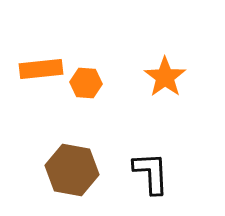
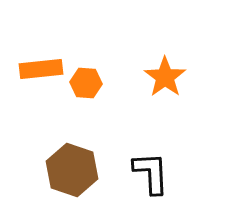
brown hexagon: rotated 9 degrees clockwise
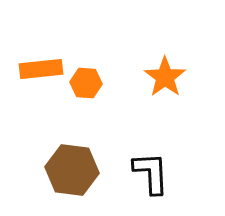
brown hexagon: rotated 12 degrees counterclockwise
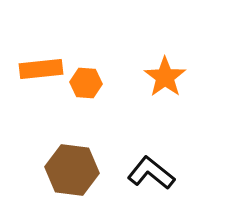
black L-shape: rotated 48 degrees counterclockwise
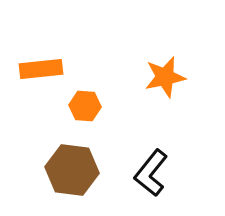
orange star: rotated 24 degrees clockwise
orange hexagon: moved 1 px left, 23 px down
black L-shape: rotated 90 degrees counterclockwise
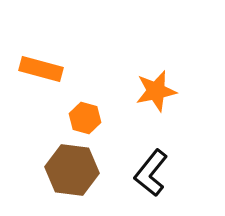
orange rectangle: rotated 21 degrees clockwise
orange star: moved 9 px left, 14 px down
orange hexagon: moved 12 px down; rotated 12 degrees clockwise
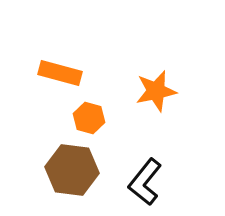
orange rectangle: moved 19 px right, 4 px down
orange hexagon: moved 4 px right
black L-shape: moved 6 px left, 9 px down
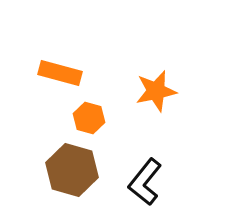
brown hexagon: rotated 9 degrees clockwise
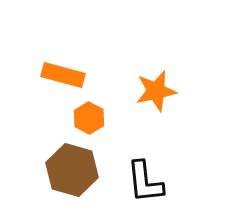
orange rectangle: moved 3 px right, 2 px down
orange hexagon: rotated 12 degrees clockwise
black L-shape: rotated 45 degrees counterclockwise
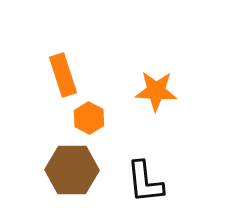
orange rectangle: rotated 57 degrees clockwise
orange star: rotated 15 degrees clockwise
brown hexagon: rotated 15 degrees counterclockwise
